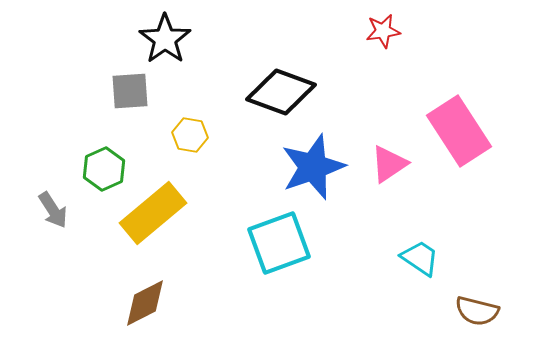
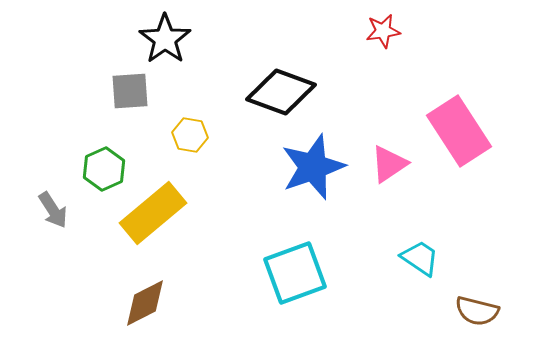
cyan square: moved 16 px right, 30 px down
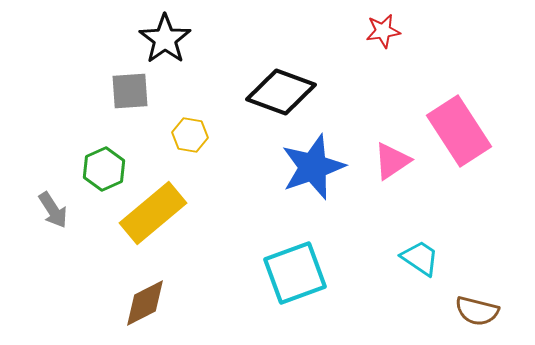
pink triangle: moved 3 px right, 3 px up
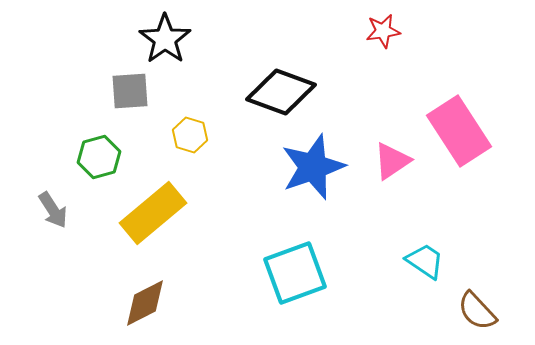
yellow hexagon: rotated 8 degrees clockwise
green hexagon: moved 5 px left, 12 px up; rotated 9 degrees clockwise
cyan trapezoid: moved 5 px right, 3 px down
brown semicircle: rotated 33 degrees clockwise
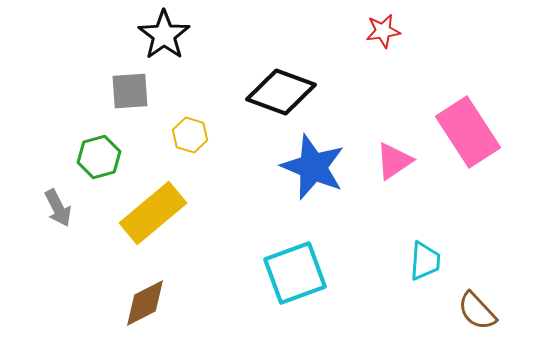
black star: moved 1 px left, 4 px up
pink rectangle: moved 9 px right, 1 px down
pink triangle: moved 2 px right
blue star: rotated 30 degrees counterclockwise
gray arrow: moved 5 px right, 2 px up; rotated 6 degrees clockwise
cyan trapezoid: rotated 60 degrees clockwise
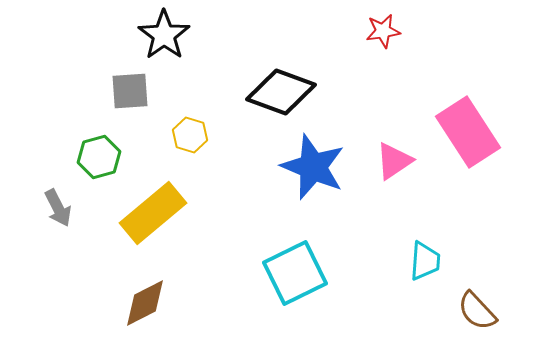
cyan square: rotated 6 degrees counterclockwise
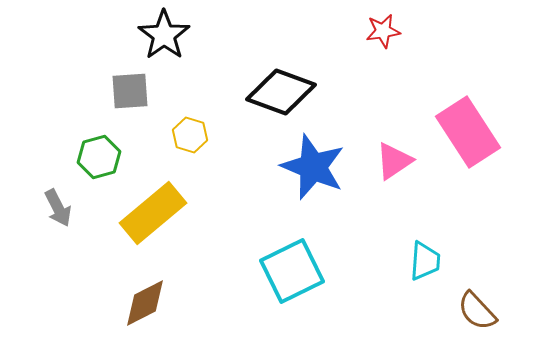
cyan square: moved 3 px left, 2 px up
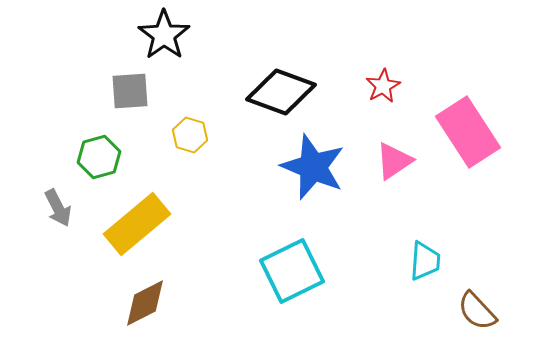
red star: moved 55 px down; rotated 20 degrees counterclockwise
yellow rectangle: moved 16 px left, 11 px down
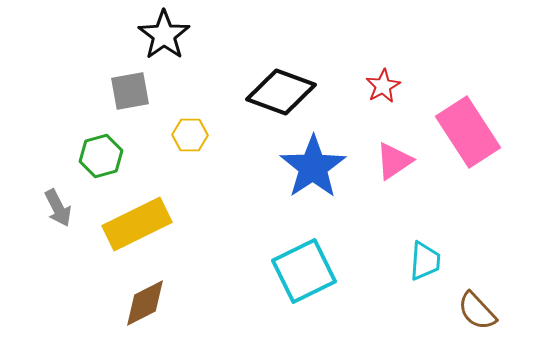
gray square: rotated 6 degrees counterclockwise
yellow hexagon: rotated 16 degrees counterclockwise
green hexagon: moved 2 px right, 1 px up
blue star: rotated 16 degrees clockwise
yellow rectangle: rotated 14 degrees clockwise
cyan square: moved 12 px right
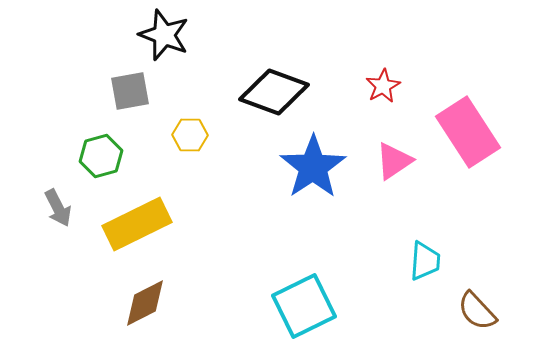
black star: rotated 15 degrees counterclockwise
black diamond: moved 7 px left
cyan square: moved 35 px down
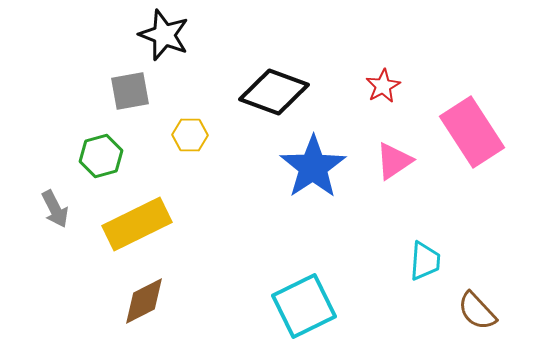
pink rectangle: moved 4 px right
gray arrow: moved 3 px left, 1 px down
brown diamond: moved 1 px left, 2 px up
